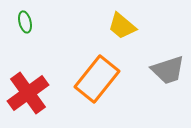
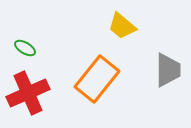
green ellipse: moved 26 px down; rotated 45 degrees counterclockwise
gray trapezoid: rotated 72 degrees counterclockwise
red cross: rotated 12 degrees clockwise
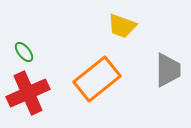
yellow trapezoid: rotated 20 degrees counterclockwise
green ellipse: moved 1 px left, 4 px down; rotated 20 degrees clockwise
orange rectangle: rotated 12 degrees clockwise
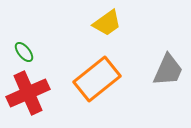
yellow trapezoid: moved 15 px left, 3 px up; rotated 56 degrees counterclockwise
gray trapezoid: rotated 24 degrees clockwise
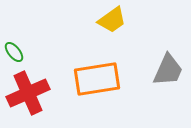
yellow trapezoid: moved 5 px right, 3 px up
green ellipse: moved 10 px left
orange rectangle: rotated 30 degrees clockwise
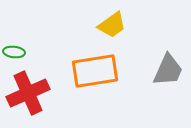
yellow trapezoid: moved 5 px down
green ellipse: rotated 45 degrees counterclockwise
orange rectangle: moved 2 px left, 8 px up
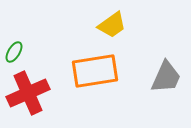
green ellipse: rotated 65 degrees counterclockwise
gray trapezoid: moved 2 px left, 7 px down
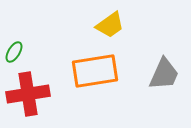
yellow trapezoid: moved 2 px left
gray trapezoid: moved 2 px left, 3 px up
red cross: moved 1 px down; rotated 15 degrees clockwise
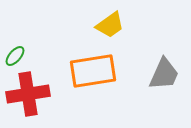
green ellipse: moved 1 px right, 4 px down; rotated 10 degrees clockwise
orange rectangle: moved 2 px left
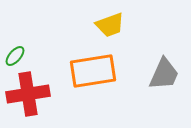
yellow trapezoid: rotated 16 degrees clockwise
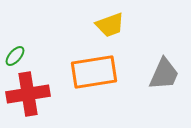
orange rectangle: moved 1 px right, 1 px down
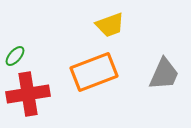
orange rectangle: rotated 12 degrees counterclockwise
